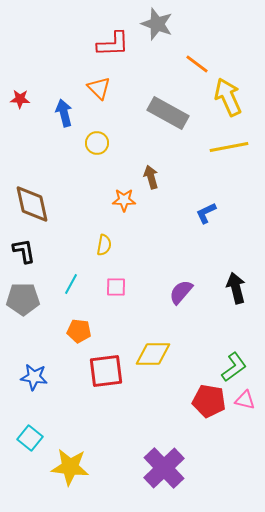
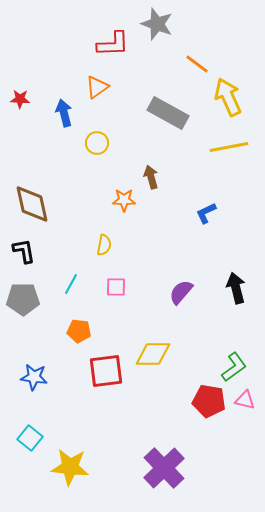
orange triangle: moved 2 px left, 1 px up; rotated 40 degrees clockwise
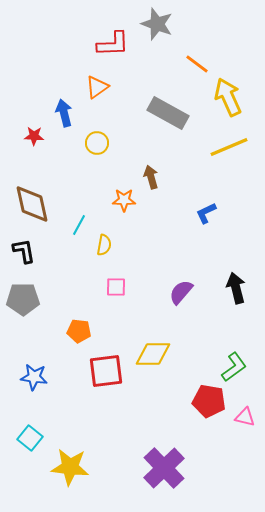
red star: moved 14 px right, 37 px down
yellow line: rotated 12 degrees counterclockwise
cyan line: moved 8 px right, 59 px up
pink triangle: moved 17 px down
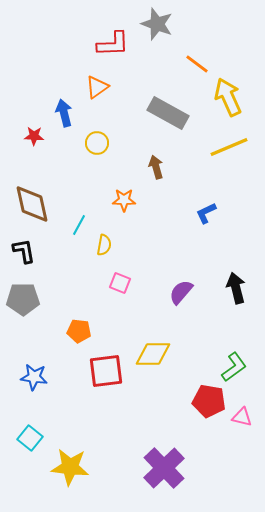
brown arrow: moved 5 px right, 10 px up
pink square: moved 4 px right, 4 px up; rotated 20 degrees clockwise
pink triangle: moved 3 px left
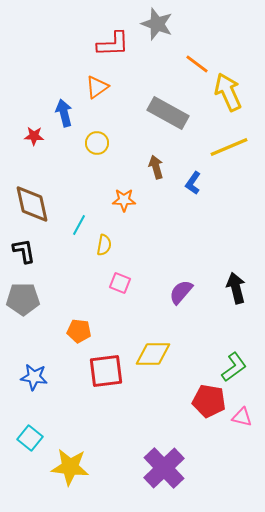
yellow arrow: moved 5 px up
blue L-shape: moved 13 px left, 30 px up; rotated 30 degrees counterclockwise
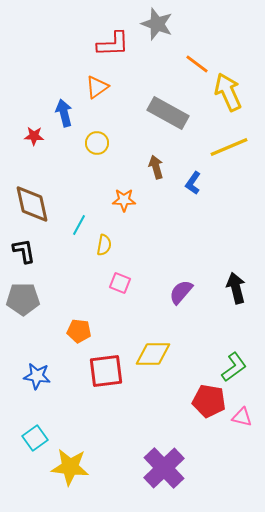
blue star: moved 3 px right, 1 px up
cyan square: moved 5 px right; rotated 15 degrees clockwise
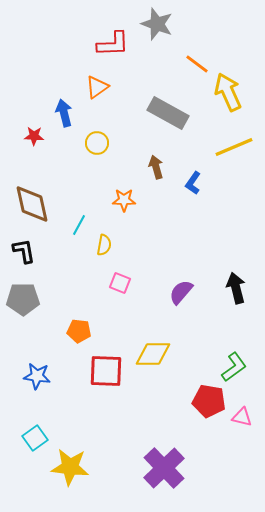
yellow line: moved 5 px right
red square: rotated 9 degrees clockwise
